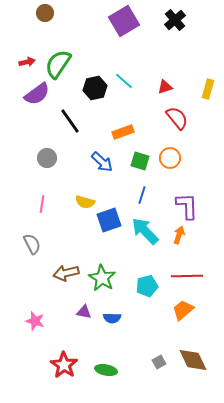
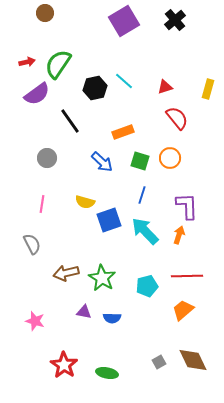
green ellipse: moved 1 px right, 3 px down
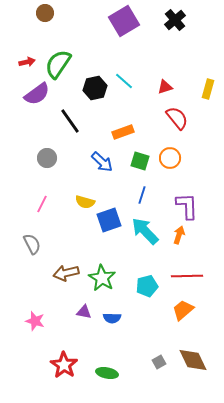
pink line: rotated 18 degrees clockwise
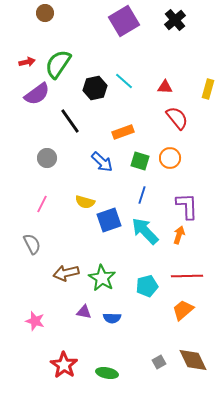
red triangle: rotated 21 degrees clockwise
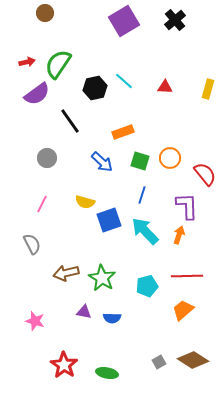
red semicircle: moved 28 px right, 56 px down
brown diamond: rotated 32 degrees counterclockwise
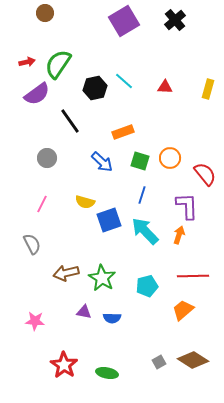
red line: moved 6 px right
pink star: rotated 12 degrees counterclockwise
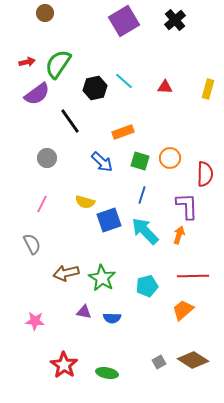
red semicircle: rotated 40 degrees clockwise
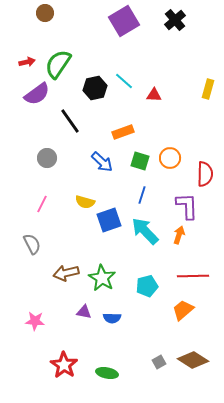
red triangle: moved 11 px left, 8 px down
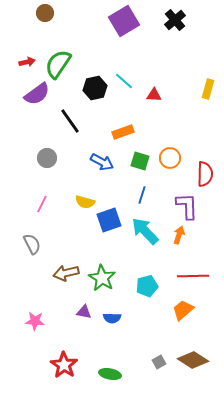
blue arrow: rotated 15 degrees counterclockwise
green ellipse: moved 3 px right, 1 px down
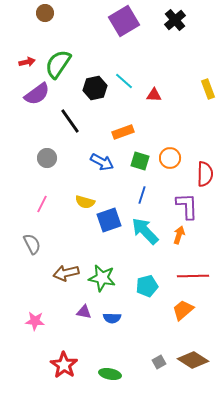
yellow rectangle: rotated 36 degrees counterclockwise
green star: rotated 20 degrees counterclockwise
